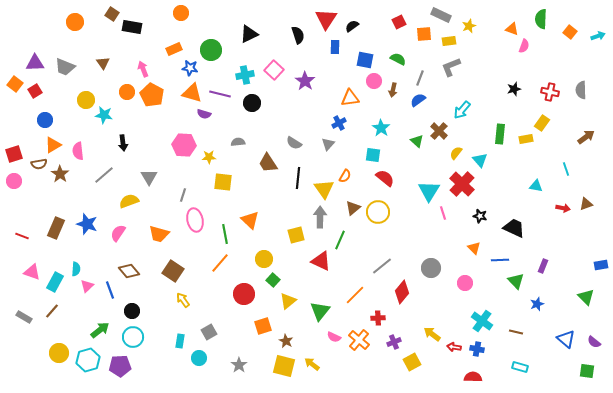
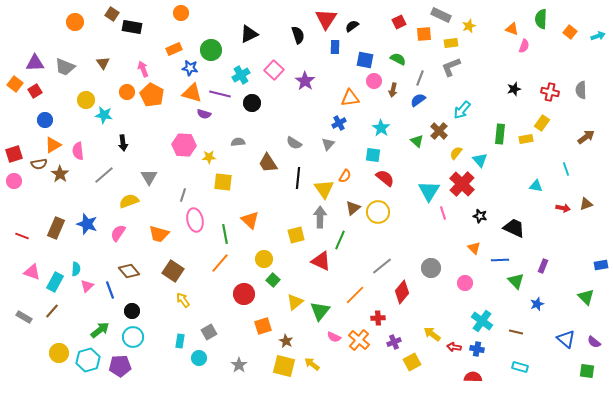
yellow rectangle at (449, 41): moved 2 px right, 2 px down
cyan cross at (245, 75): moved 4 px left; rotated 18 degrees counterclockwise
yellow triangle at (288, 301): moved 7 px right, 1 px down
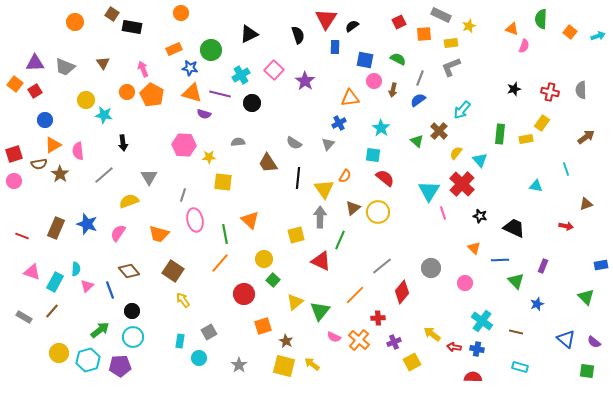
red arrow at (563, 208): moved 3 px right, 18 px down
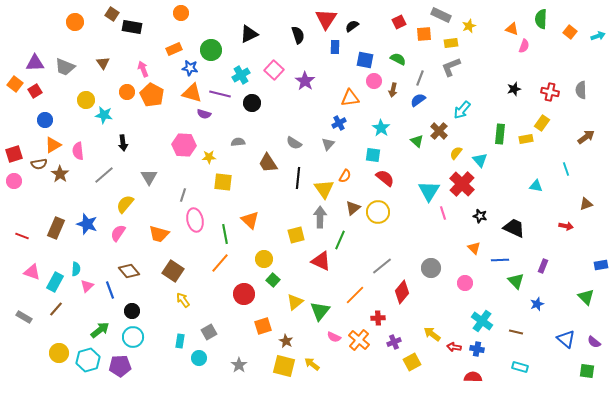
yellow semicircle at (129, 201): moved 4 px left, 3 px down; rotated 30 degrees counterclockwise
brown line at (52, 311): moved 4 px right, 2 px up
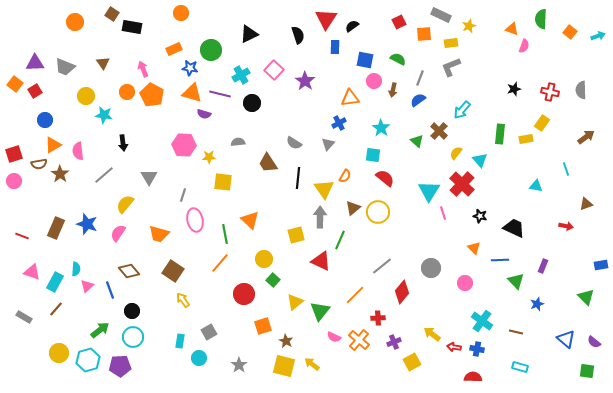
yellow circle at (86, 100): moved 4 px up
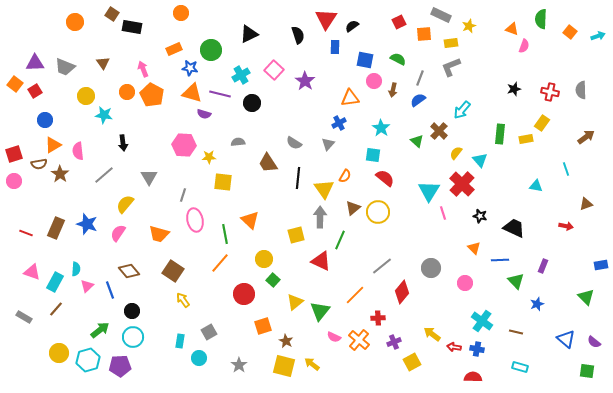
red line at (22, 236): moved 4 px right, 3 px up
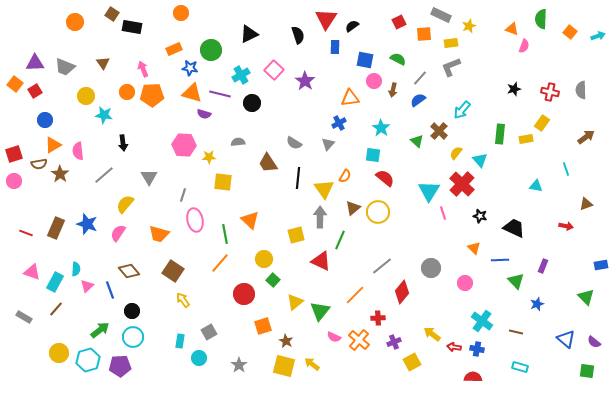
gray line at (420, 78): rotated 21 degrees clockwise
orange pentagon at (152, 95): rotated 30 degrees counterclockwise
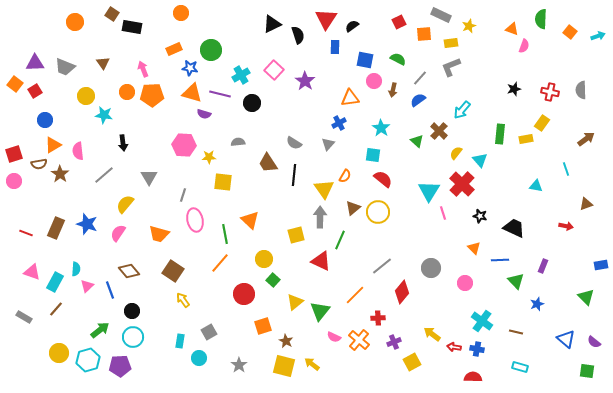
black triangle at (249, 34): moved 23 px right, 10 px up
brown arrow at (586, 137): moved 2 px down
black line at (298, 178): moved 4 px left, 3 px up
red semicircle at (385, 178): moved 2 px left, 1 px down
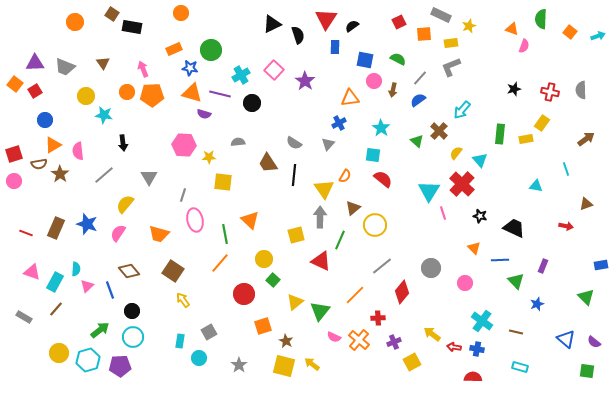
yellow circle at (378, 212): moved 3 px left, 13 px down
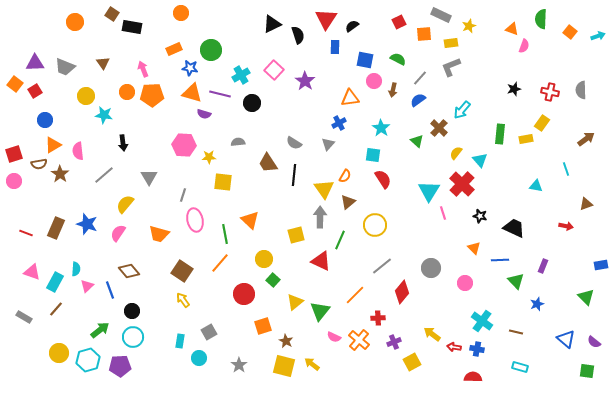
brown cross at (439, 131): moved 3 px up
red semicircle at (383, 179): rotated 18 degrees clockwise
brown triangle at (353, 208): moved 5 px left, 6 px up
brown square at (173, 271): moved 9 px right
